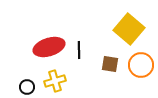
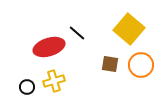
black line: moved 2 px left, 17 px up; rotated 48 degrees counterclockwise
yellow cross: moved 1 px left
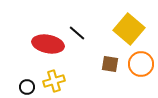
red ellipse: moved 1 px left, 3 px up; rotated 28 degrees clockwise
orange circle: moved 1 px up
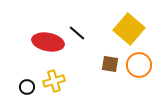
red ellipse: moved 2 px up
orange circle: moved 2 px left, 1 px down
